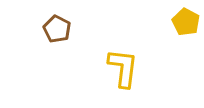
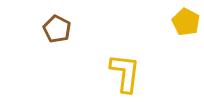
yellow L-shape: moved 2 px right, 5 px down
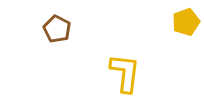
yellow pentagon: rotated 24 degrees clockwise
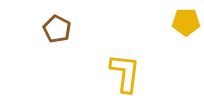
yellow pentagon: rotated 20 degrees clockwise
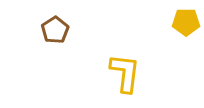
brown pentagon: moved 2 px left, 1 px down; rotated 12 degrees clockwise
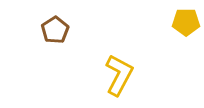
yellow L-shape: moved 6 px left, 2 px down; rotated 21 degrees clockwise
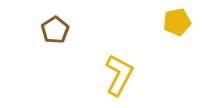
yellow pentagon: moved 9 px left; rotated 12 degrees counterclockwise
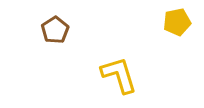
yellow L-shape: rotated 45 degrees counterclockwise
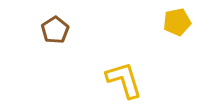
yellow L-shape: moved 5 px right, 5 px down
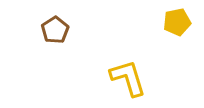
yellow L-shape: moved 4 px right, 2 px up
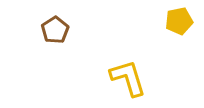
yellow pentagon: moved 2 px right, 1 px up
